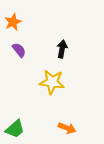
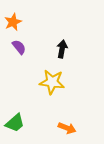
purple semicircle: moved 3 px up
green trapezoid: moved 6 px up
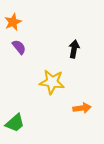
black arrow: moved 12 px right
orange arrow: moved 15 px right, 20 px up; rotated 30 degrees counterclockwise
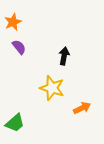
black arrow: moved 10 px left, 7 px down
yellow star: moved 6 px down; rotated 10 degrees clockwise
orange arrow: rotated 18 degrees counterclockwise
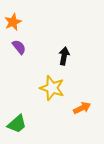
green trapezoid: moved 2 px right, 1 px down
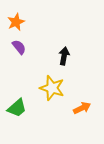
orange star: moved 3 px right
green trapezoid: moved 16 px up
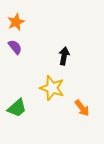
purple semicircle: moved 4 px left
orange arrow: rotated 78 degrees clockwise
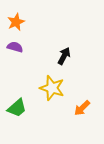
purple semicircle: rotated 35 degrees counterclockwise
black arrow: rotated 18 degrees clockwise
orange arrow: rotated 84 degrees clockwise
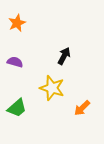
orange star: moved 1 px right, 1 px down
purple semicircle: moved 15 px down
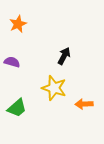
orange star: moved 1 px right, 1 px down
purple semicircle: moved 3 px left
yellow star: moved 2 px right
orange arrow: moved 2 px right, 4 px up; rotated 42 degrees clockwise
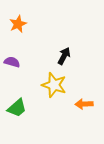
yellow star: moved 3 px up
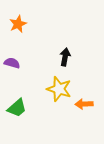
black arrow: moved 1 px right, 1 px down; rotated 18 degrees counterclockwise
purple semicircle: moved 1 px down
yellow star: moved 5 px right, 4 px down
